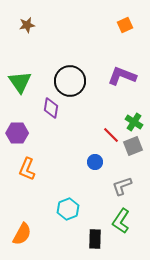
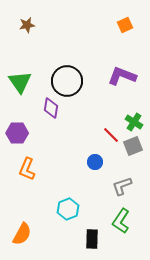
black circle: moved 3 px left
black rectangle: moved 3 px left
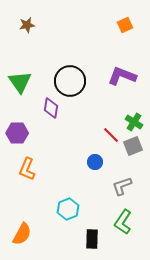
black circle: moved 3 px right
green L-shape: moved 2 px right, 1 px down
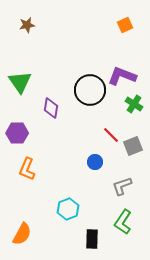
black circle: moved 20 px right, 9 px down
green cross: moved 18 px up
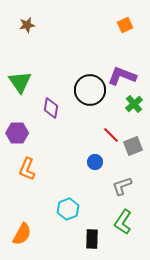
green cross: rotated 18 degrees clockwise
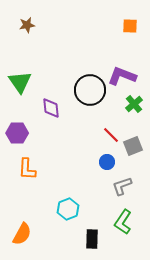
orange square: moved 5 px right, 1 px down; rotated 28 degrees clockwise
purple diamond: rotated 15 degrees counterclockwise
blue circle: moved 12 px right
orange L-shape: rotated 20 degrees counterclockwise
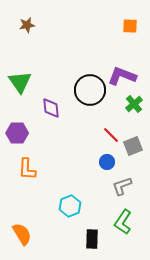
cyan hexagon: moved 2 px right, 3 px up
orange semicircle: rotated 60 degrees counterclockwise
